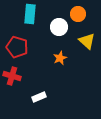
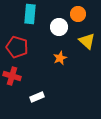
white rectangle: moved 2 px left
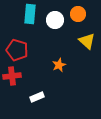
white circle: moved 4 px left, 7 px up
red pentagon: moved 3 px down
orange star: moved 1 px left, 7 px down
red cross: rotated 24 degrees counterclockwise
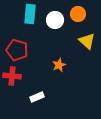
red cross: rotated 12 degrees clockwise
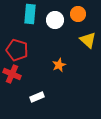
yellow triangle: moved 1 px right, 1 px up
red cross: moved 2 px up; rotated 18 degrees clockwise
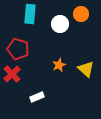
orange circle: moved 3 px right
white circle: moved 5 px right, 4 px down
yellow triangle: moved 2 px left, 29 px down
red pentagon: moved 1 px right, 1 px up
red cross: rotated 24 degrees clockwise
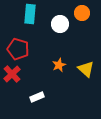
orange circle: moved 1 px right, 1 px up
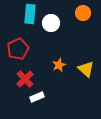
orange circle: moved 1 px right
white circle: moved 9 px left, 1 px up
red pentagon: rotated 30 degrees clockwise
red cross: moved 13 px right, 5 px down
